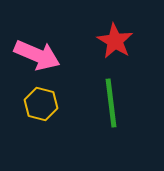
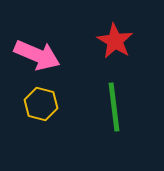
green line: moved 3 px right, 4 px down
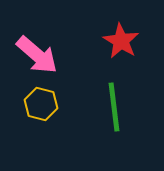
red star: moved 6 px right
pink arrow: rotated 18 degrees clockwise
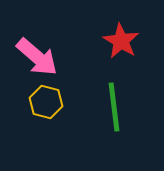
pink arrow: moved 2 px down
yellow hexagon: moved 5 px right, 2 px up
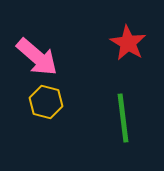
red star: moved 7 px right, 2 px down
green line: moved 9 px right, 11 px down
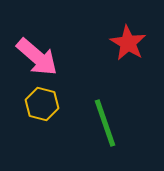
yellow hexagon: moved 4 px left, 2 px down
green line: moved 18 px left, 5 px down; rotated 12 degrees counterclockwise
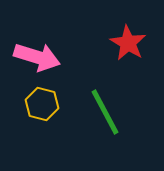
pink arrow: rotated 24 degrees counterclockwise
green line: moved 11 px up; rotated 9 degrees counterclockwise
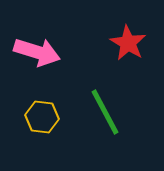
pink arrow: moved 5 px up
yellow hexagon: moved 13 px down; rotated 8 degrees counterclockwise
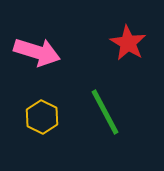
yellow hexagon: rotated 20 degrees clockwise
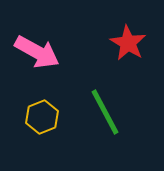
pink arrow: rotated 12 degrees clockwise
yellow hexagon: rotated 12 degrees clockwise
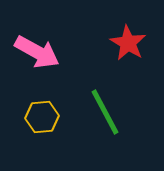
yellow hexagon: rotated 16 degrees clockwise
